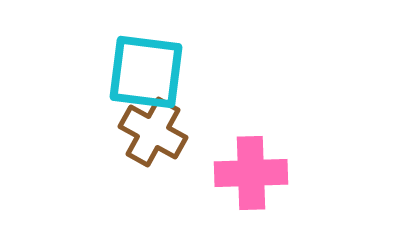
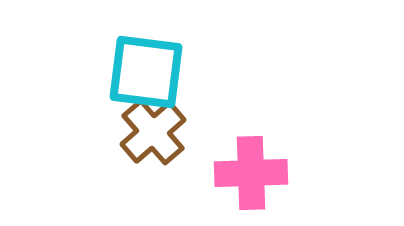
brown cross: rotated 20 degrees clockwise
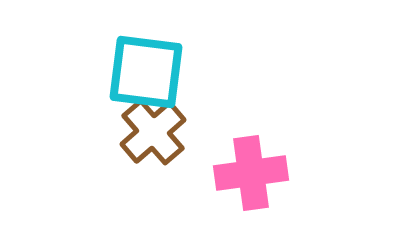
pink cross: rotated 6 degrees counterclockwise
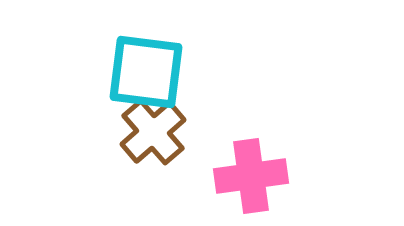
pink cross: moved 3 px down
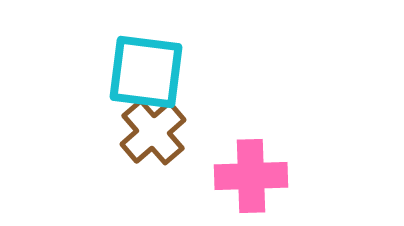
pink cross: rotated 6 degrees clockwise
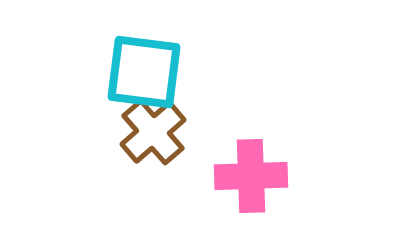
cyan square: moved 2 px left
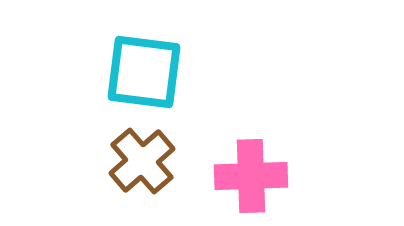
brown cross: moved 11 px left, 29 px down
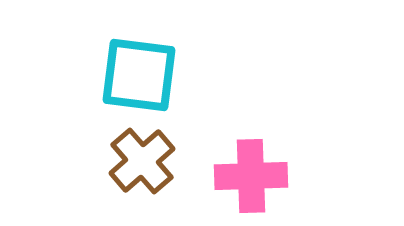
cyan square: moved 5 px left, 3 px down
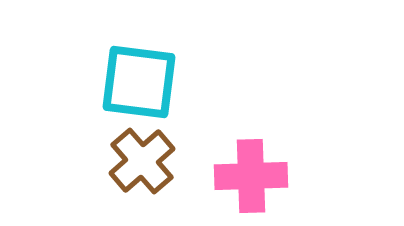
cyan square: moved 7 px down
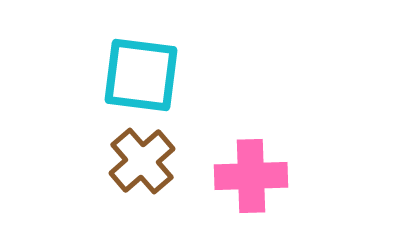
cyan square: moved 2 px right, 7 px up
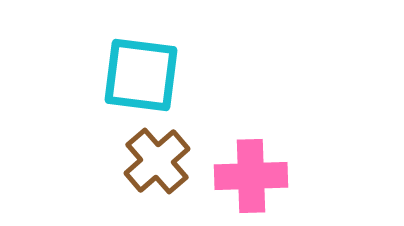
brown cross: moved 15 px right
